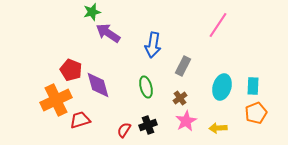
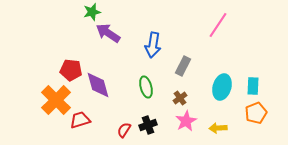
red pentagon: rotated 15 degrees counterclockwise
orange cross: rotated 20 degrees counterclockwise
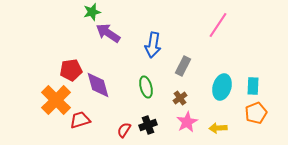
red pentagon: rotated 15 degrees counterclockwise
pink star: moved 1 px right, 1 px down
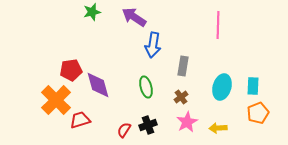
pink line: rotated 32 degrees counterclockwise
purple arrow: moved 26 px right, 16 px up
gray rectangle: rotated 18 degrees counterclockwise
brown cross: moved 1 px right, 1 px up
orange pentagon: moved 2 px right
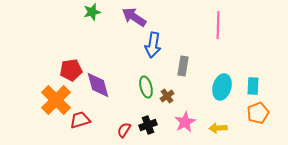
brown cross: moved 14 px left, 1 px up
pink star: moved 2 px left
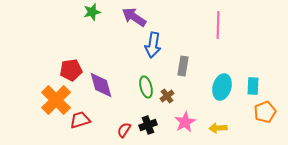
purple diamond: moved 3 px right
orange pentagon: moved 7 px right, 1 px up
